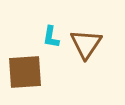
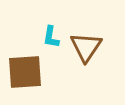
brown triangle: moved 3 px down
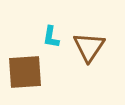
brown triangle: moved 3 px right
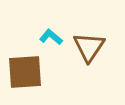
cyan L-shape: rotated 120 degrees clockwise
